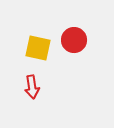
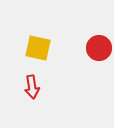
red circle: moved 25 px right, 8 px down
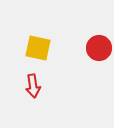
red arrow: moved 1 px right, 1 px up
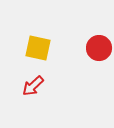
red arrow: rotated 55 degrees clockwise
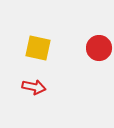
red arrow: moved 1 px right, 1 px down; rotated 125 degrees counterclockwise
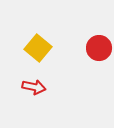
yellow square: rotated 28 degrees clockwise
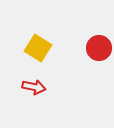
yellow square: rotated 8 degrees counterclockwise
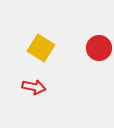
yellow square: moved 3 px right
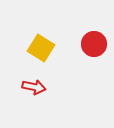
red circle: moved 5 px left, 4 px up
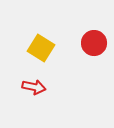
red circle: moved 1 px up
